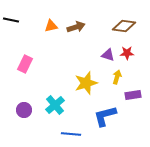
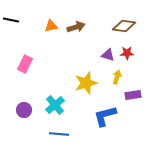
blue line: moved 12 px left
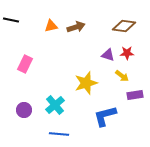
yellow arrow: moved 5 px right, 1 px up; rotated 112 degrees clockwise
purple rectangle: moved 2 px right
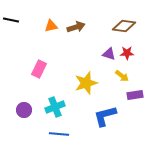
purple triangle: moved 1 px right, 1 px up
pink rectangle: moved 14 px right, 5 px down
cyan cross: moved 2 px down; rotated 18 degrees clockwise
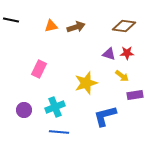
blue line: moved 2 px up
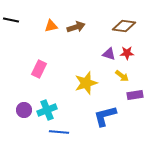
cyan cross: moved 8 px left, 3 px down
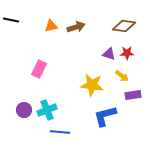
yellow star: moved 6 px right, 2 px down; rotated 25 degrees clockwise
purple rectangle: moved 2 px left
blue line: moved 1 px right
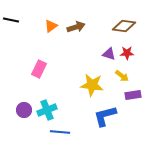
orange triangle: rotated 24 degrees counterclockwise
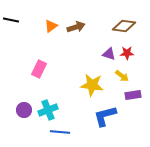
cyan cross: moved 1 px right
